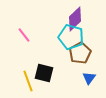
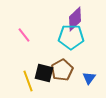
cyan pentagon: rotated 15 degrees counterclockwise
brown pentagon: moved 18 px left, 17 px down
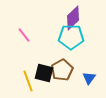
purple diamond: moved 2 px left, 1 px up
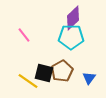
brown pentagon: moved 1 px down
yellow line: rotated 35 degrees counterclockwise
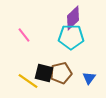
brown pentagon: moved 1 px left, 2 px down; rotated 15 degrees clockwise
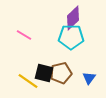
pink line: rotated 21 degrees counterclockwise
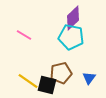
cyan pentagon: rotated 10 degrees clockwise
black square: moved 3 px right, 12 px down
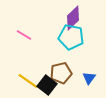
black square: rotated 24 degrees clockwise
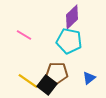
purple diamond: moved 1 px left, 1 px up
cyan pentagon: moved 2 px left, 4 px down
brown pentagon: moved 4 px left; rotated 15 degrees clockwise
blue triangle: rotated 16 degrees clockwise
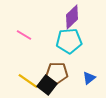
cyan pentagon: rotated 15 degrees counterclockwise
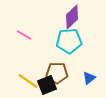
black square: rotated 30 degrees clockwise
